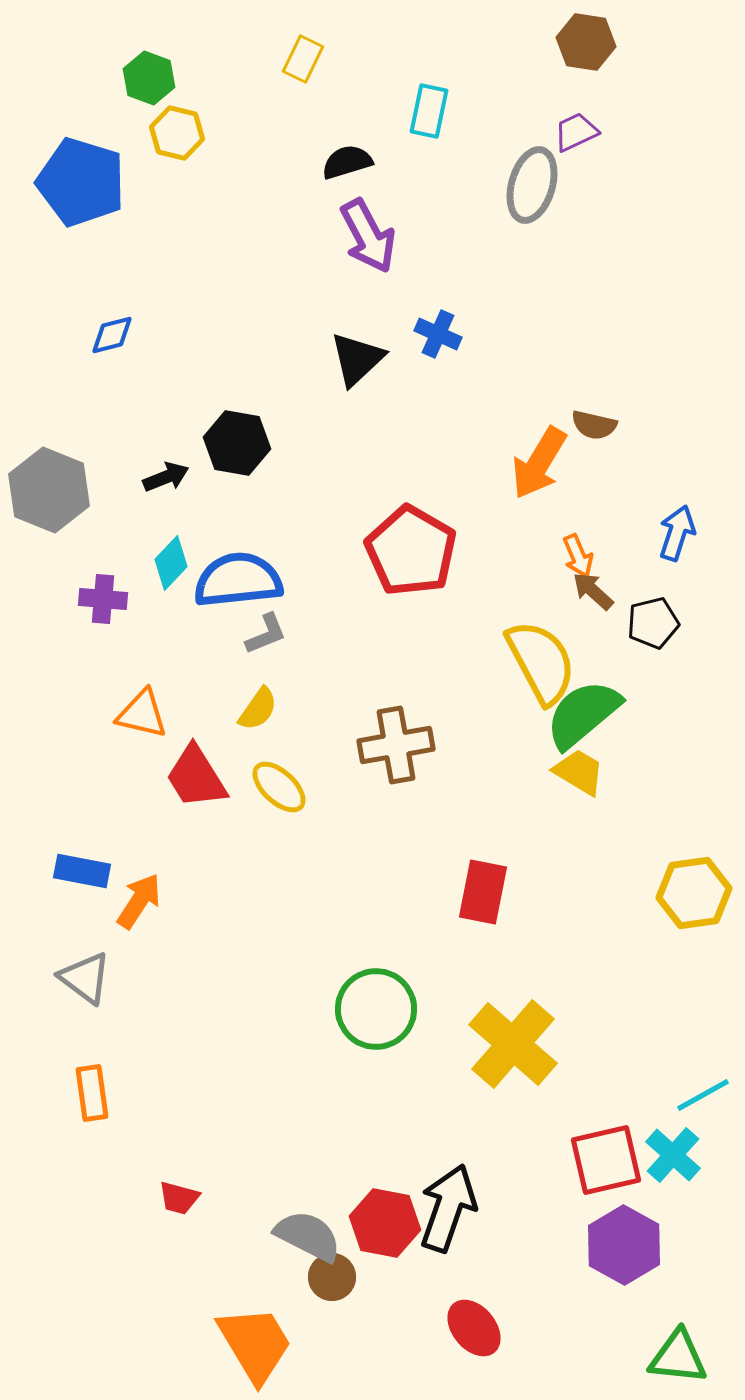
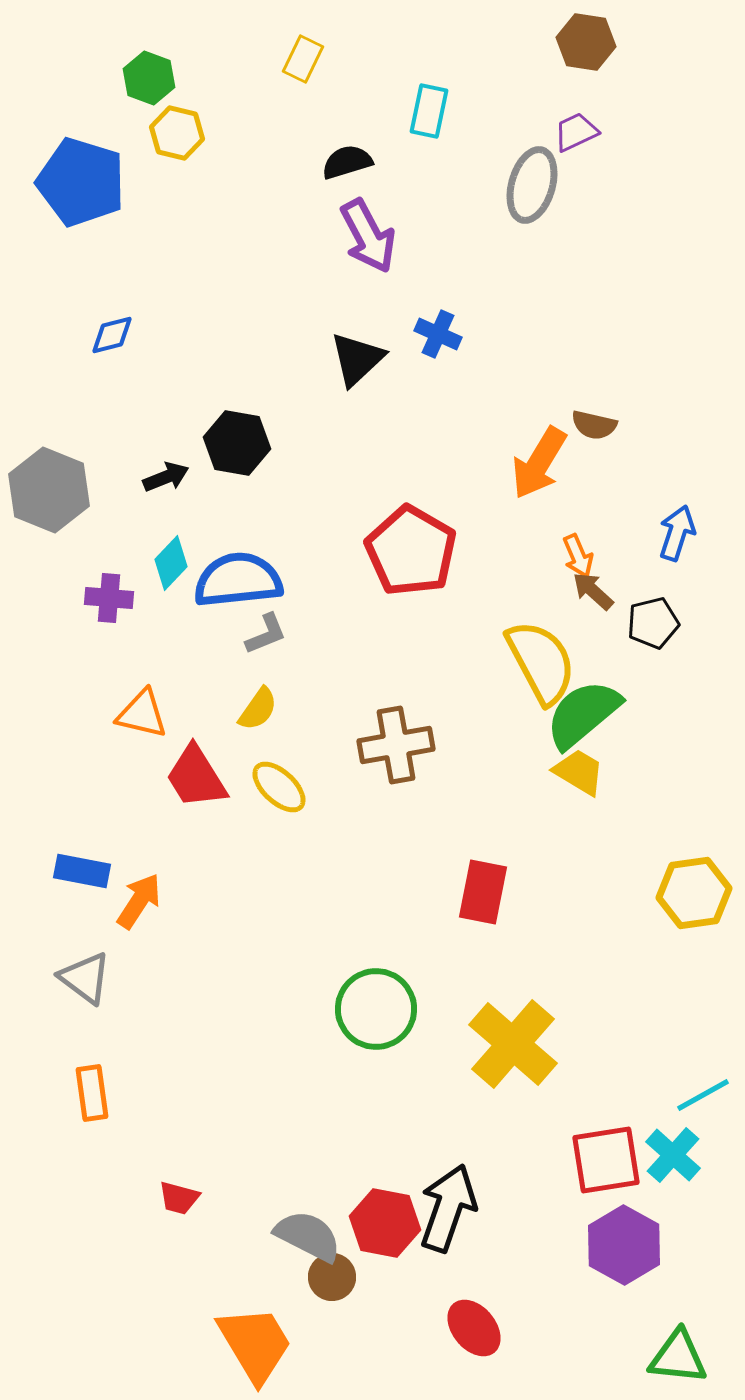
purple cross at (103, 599): moved 6 px right, 1 px up
red square at (606, 1160): rotated 4 degrees clockwise
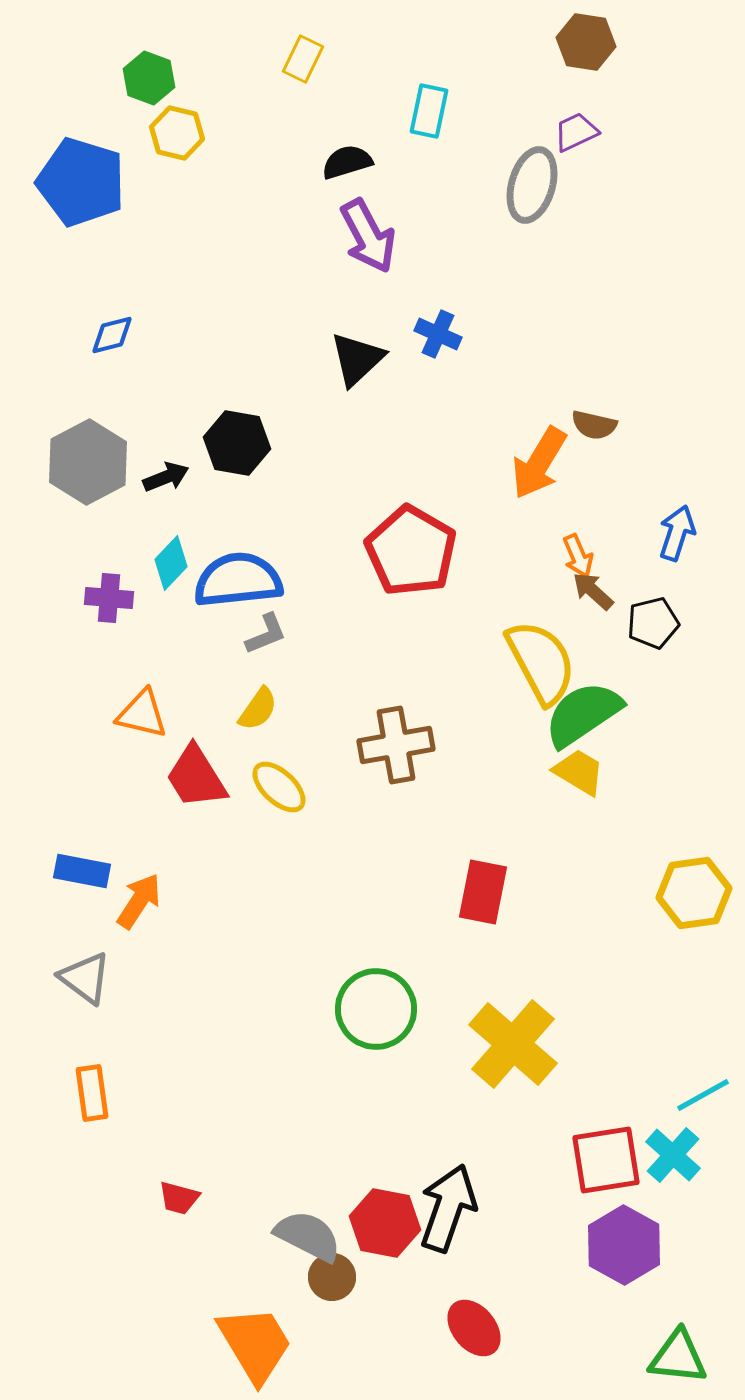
gray hexagon at (49, 490): moved 39 px right, 28 px up; rotated 10 degrees clockwise
green semicircle at (583, 714): rotated 6 degrees clockwise
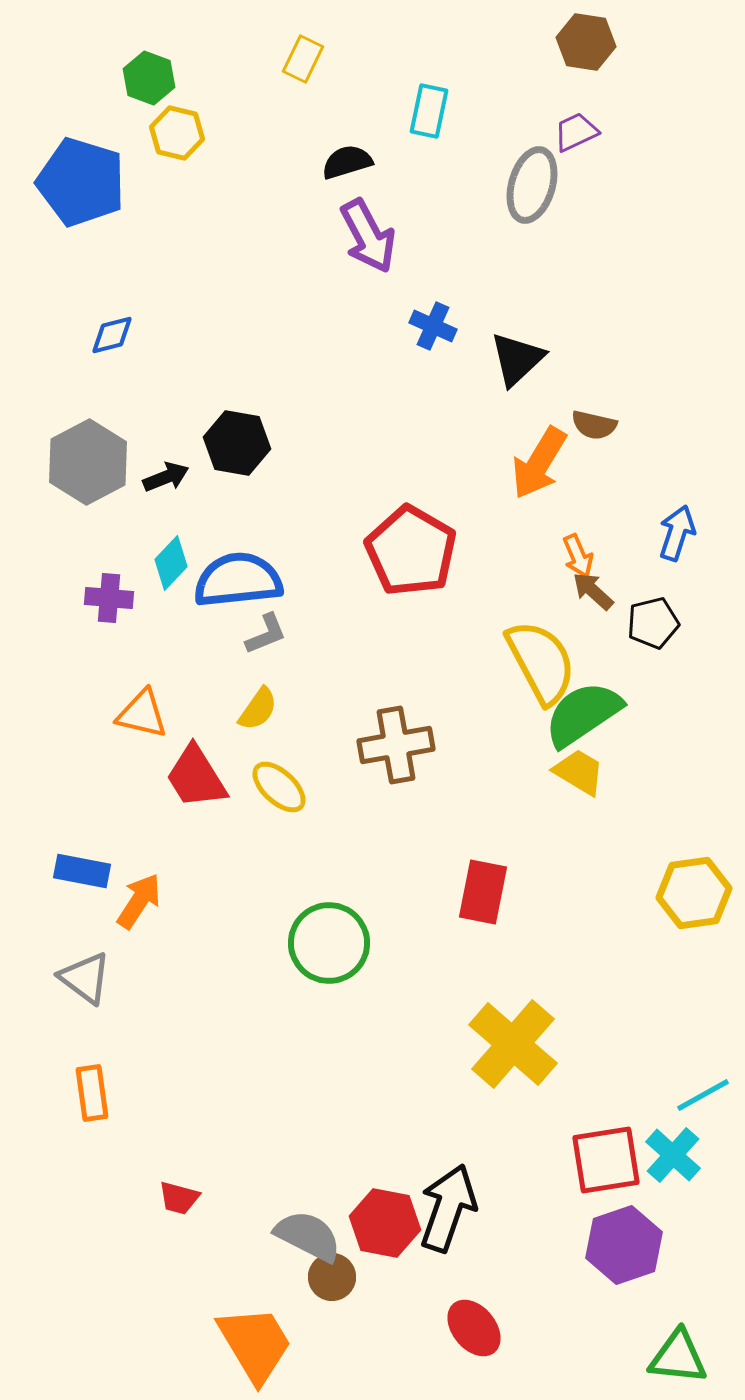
blue cross at (438, 334): moved 5 px left, 8 px up
black triangle at (357, 359): moved 160 px right
green circle at (376, 1009): moved 47 px left, 66 px up
purple hexagon at (624, 1245): rotated 12 degrees clockwise
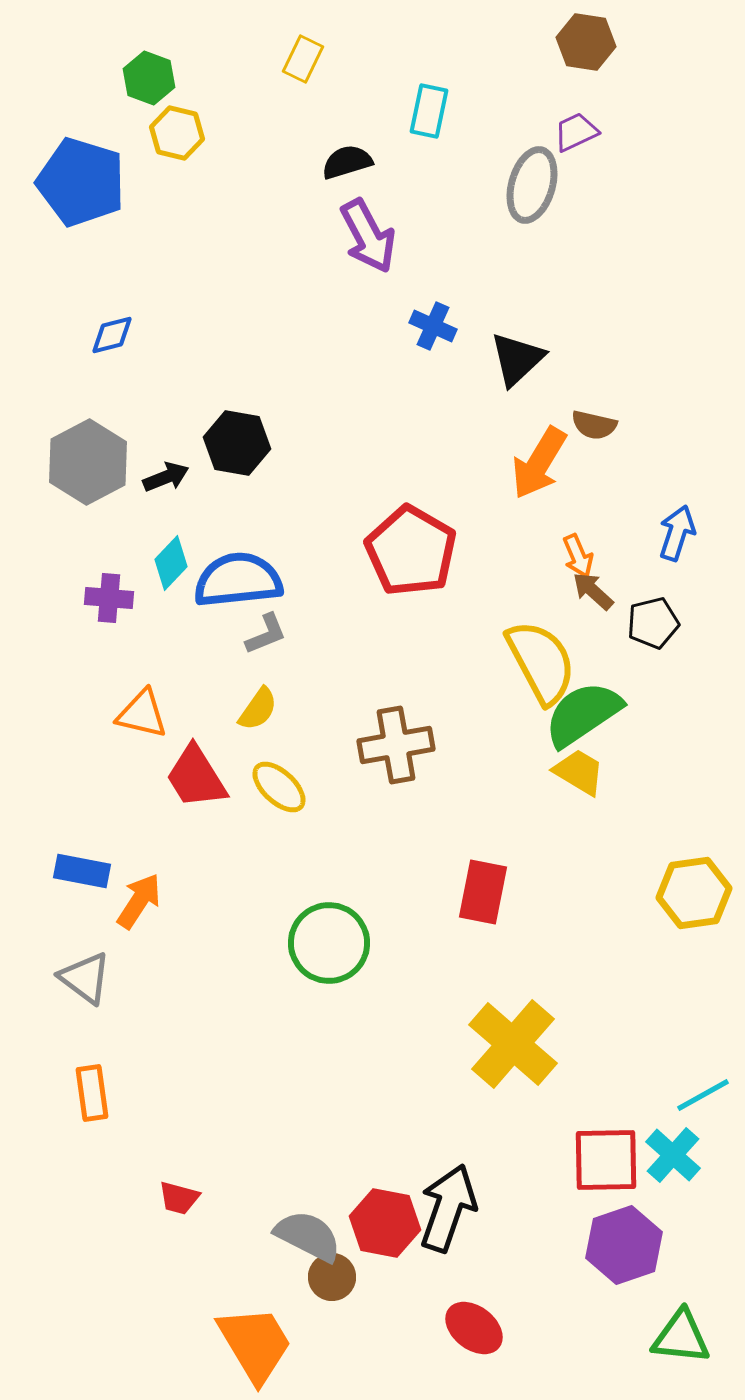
red square at (606, 1160): rotated 8 degrees clockwise
red ellipse at (474, 1328): rotated 12 degrees counterclockwise
green triangle at (678, 1357): moved 3 px right, 20 px up
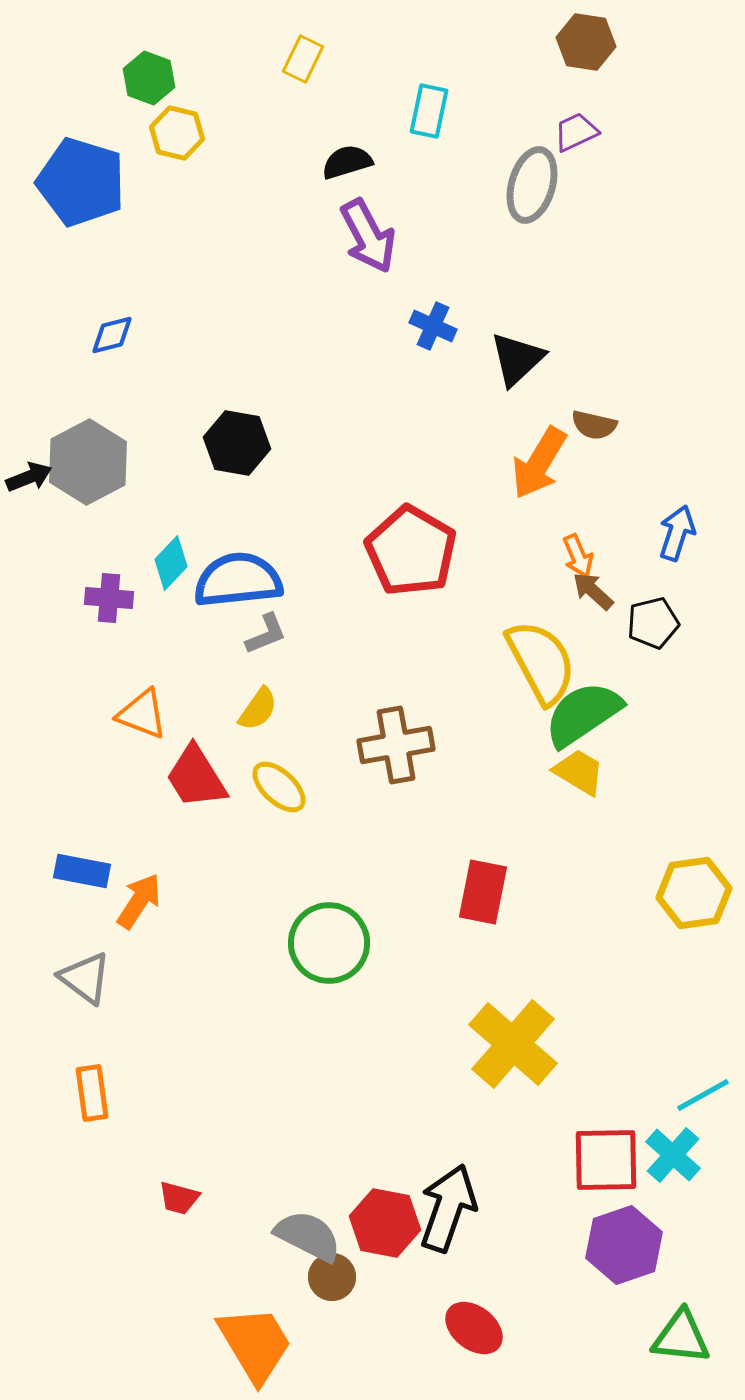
black arrow at (166, 477): moved 137 px left
orange triangle at (142, 714): rotated 8 degrees clockwise
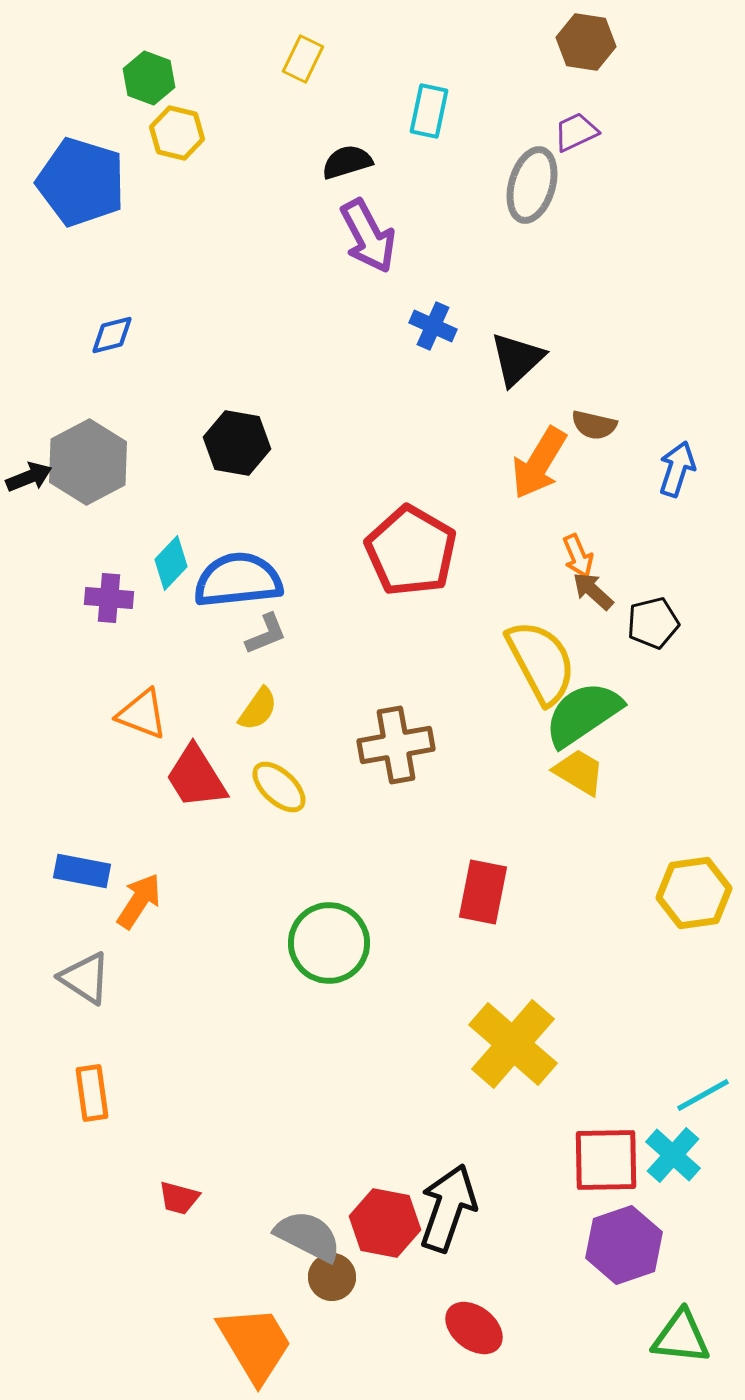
blue arrow at (677, 533): moved 64 px up
gray triangle at (85, 978): rotated 4 degrees counterclockwise
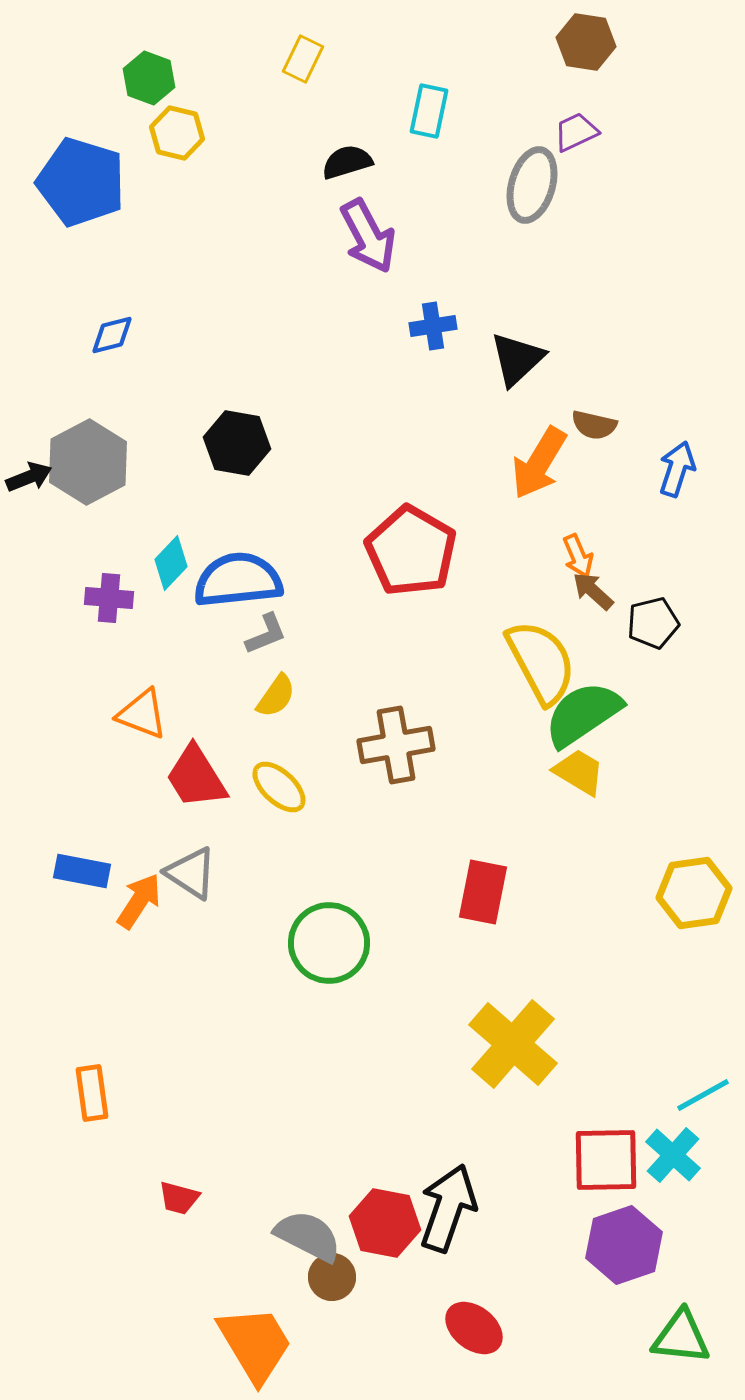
blue cross at (433, 326): rotated 33 degrees counterclockwise
yellow semicircle at (258, 709): moved 18 px right, 13 px up
gray triangle at (85, 978): moved 106 px right, 105 px up
